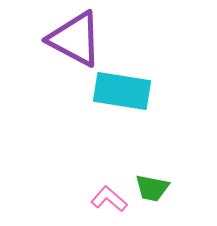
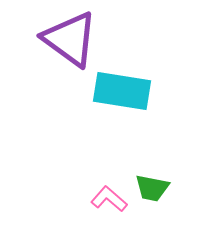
purple triangle: moved 5 px left; rotated 8 degrees clockwise
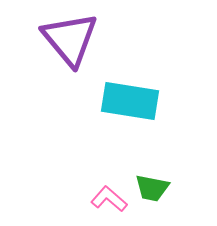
purple triangle: rotated 14 degrees clockwise
cyan rectangle: moved 8 px right, 10 px down
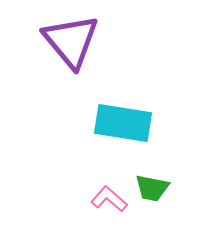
purple triangle: moved 1 px right, 2 px down
cyan rectangle: moved 7 px left, 22 px down
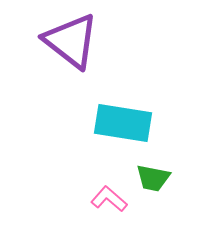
purple triangle: rotated 12 degrees counterclockwise
green trapezoid: moved 1 px right, 10 px up
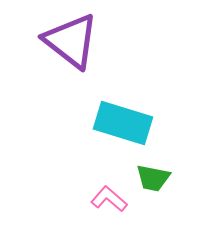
cyan rectangle: rotated 8 degrees clockwise
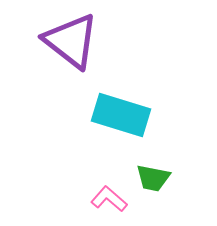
cyan rectangle: moved 2 px left, 8 px up
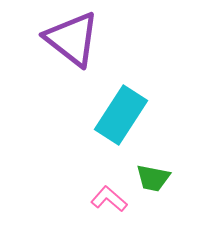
purple triangle: moved 1 px right, 2 px up
cyan rectangle: rotated 74 degrees counterclockwise
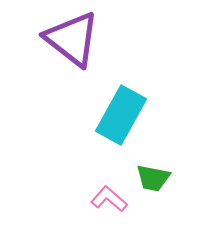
cyan rectangle: rotated 4 degrees counterclockwise
